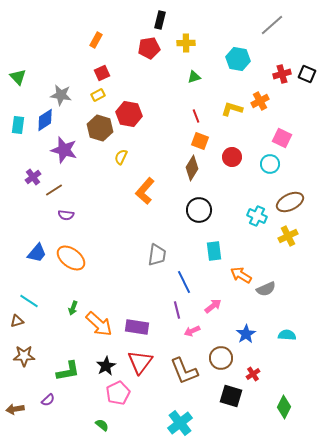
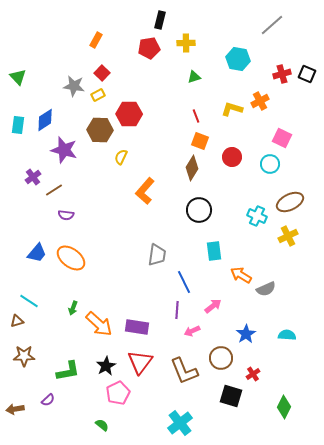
red square at (102, 73): rotated 21 degrees counterclockwise
gray star at (61, 95): moved 13 px right, 9 px up
red hexagon at (129, 114): rotated 10 degrees counterclockwise
brown hexagon at (100, 128): moved 2 px down; rotated 15 degrees counterclockwise
purple line at (177, 310): rotated 18 degrees clockwise
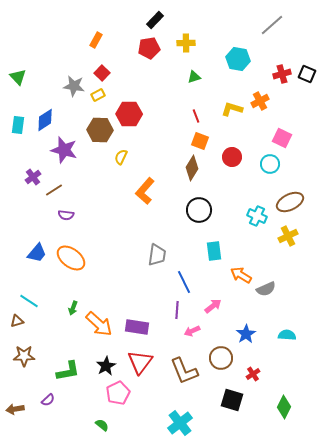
black rectangle at (160, 20): moved 5 px left; rotated 30 degrees clockwise
black square at (231, 396): moved 1 px right, 4 px down
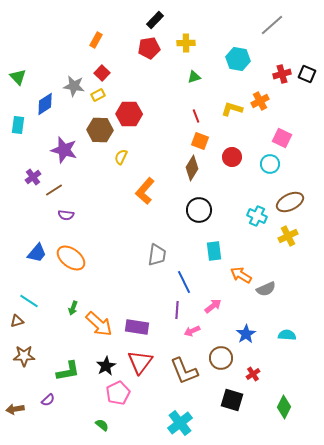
blue diamond at (45, 120): moved 16 px up
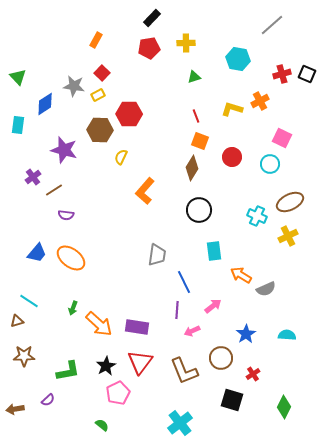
black rectangle at (155, 20): moved 3 px left, 2 px up
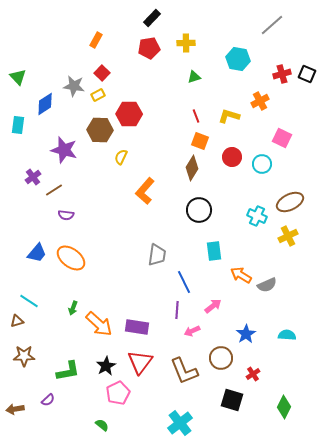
yellow L-shape at (232, 109): moved 3 px left, 7 px down
cyan circle at (270, 164): moved 8 px left
gray semicircle at (266, 289): moved 1 px right, 4 px up
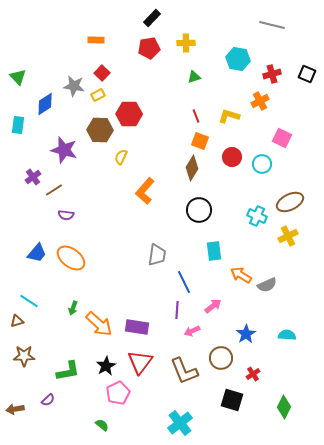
gray line at (272, 25): rotated 55 degrees clockwise
orange rectangle at (96, 40): rotated 63 degrees clockwise
red cross at (282, 74): moved 10 px left
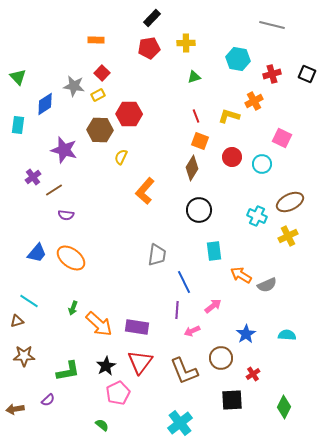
orange cross at (260, 101): moved 6 px left
black square at (232, 400): rotated 20 degrees counterclockwise
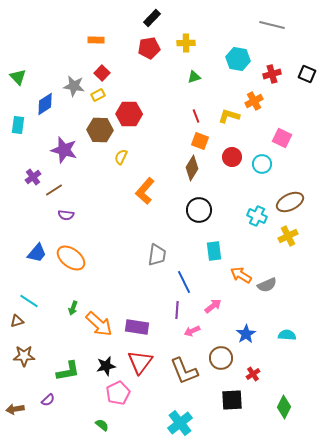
black star at (106, 366): rotated 18 degrees clockwise
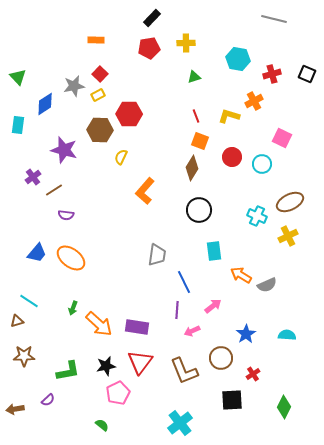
gray line at (272, 25): moved 2 px right, 6 px up
red square at (102, 73): moved 2 px left, 1 px down
gray star at (74, 86): rotated 20 degrees counterclockwise
